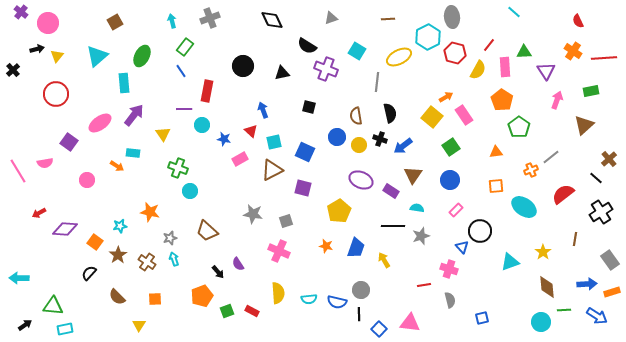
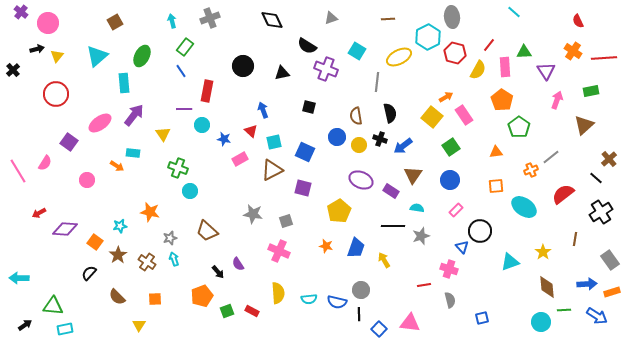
pink semicircle at (45, 163): rotated 49 degrees counterclockwise
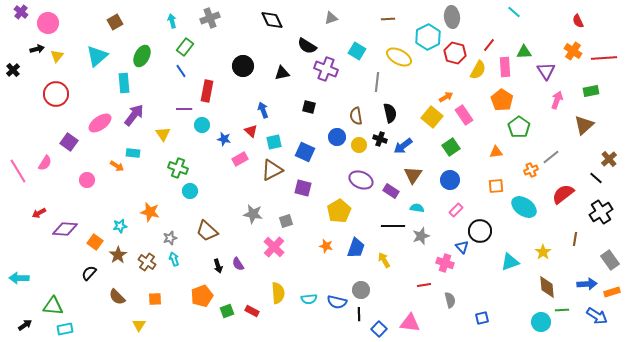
yellow ellipse at (399, 57): rotated 55 degrees clockwise
pink cross at (279, 251): moved 5 px left, 4 px up; rotated 20 degrees clockwise
pink cross at (449, 269): moved 4 px left, 6 px up
black arrow at (218, 272): moved 6 px up; rotated 24 degrees clockwise
green line at (564, 310): moved 2 px left
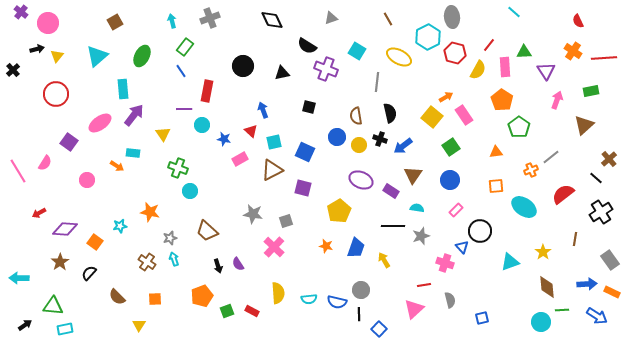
brown line at (388, 19): rotated 64 degrees clockwise
cyan rectangle at (124, 83): moved 1 px left, 6 px down
brown star at (118, 255): moved 58 px left, 7 px down
orange rectangle at (612, 292): rotated 42 degrees clockwise
pink triangle at (410, 323): moved 4 px right, 14 px up; rotated 50 degrees counterclockwise
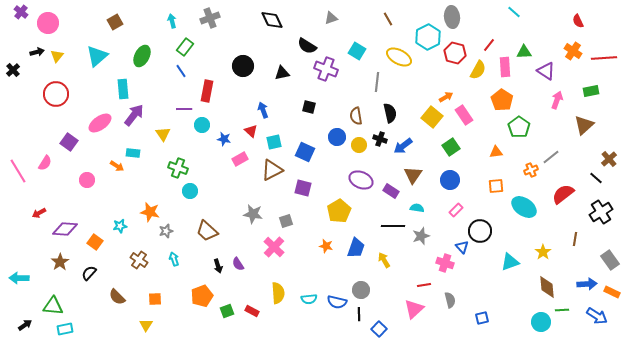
black arrow at (37, 49): moved 3 px down
purple triangle at (546, 71): rotated 24 degrees counterclockwise
gray star at (170, 238): moved 4 px left, 7 px up
brown cross at (147, 262): moved 8 px left, 2 px up
yellow triangle at (139, 325): moved 7 px right
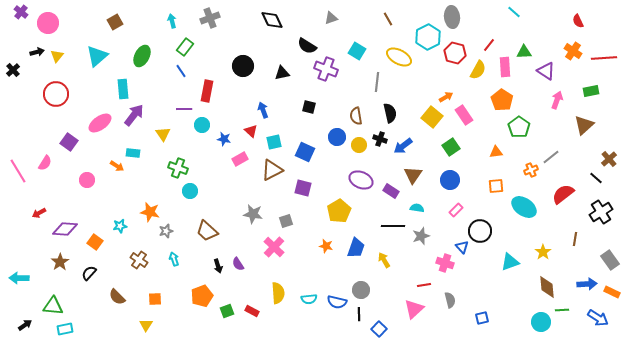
blue arrow at (597, 316): moved 1 px right, 2 px down
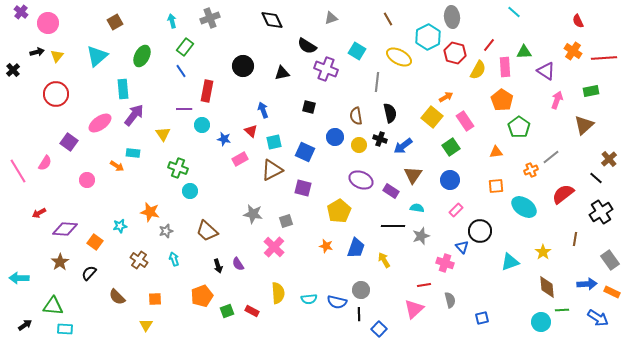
pink rectangle at (464, 115): moved 1 px right, 6 px down
blue circle at (337, 137): moved 2 px left
cyan rectangle at (65, 329): rotated 14 degrees clockwise
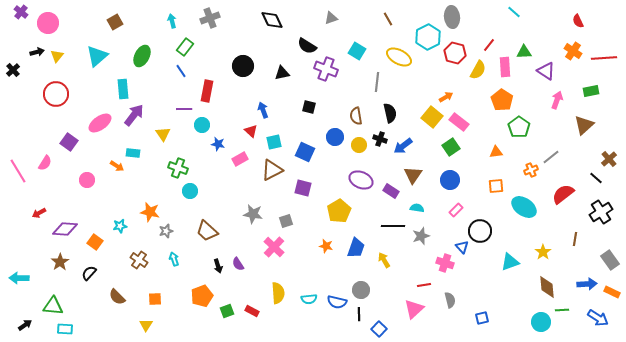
pink rectangle at (465, 121): moved 6 px left, 1 px down; rotated 18 degrees counterclockwise
blue star at (224, 139): moved 6 px left, 5 px down
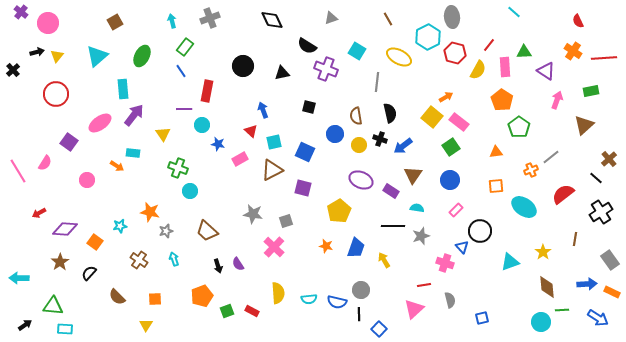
blue circle at (335, 137): moved 3 px up
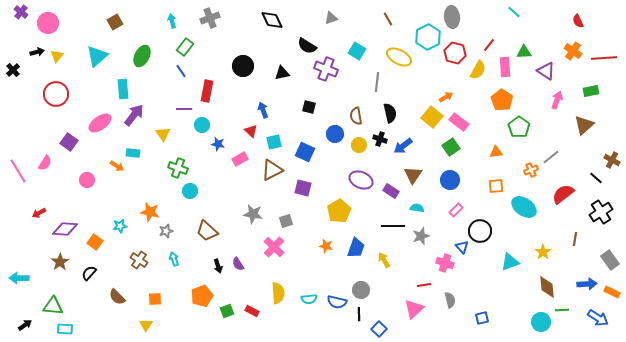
brown cross at (609, 159): moved 3 px right, 1 px down; rotated 21 degrees counterclockwise
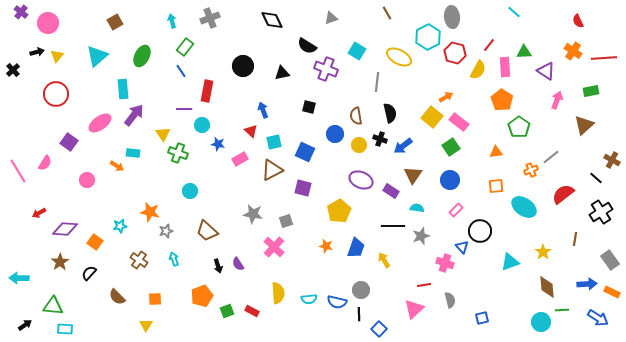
brown line at (388, 19): moved 1 px left, 6 px up
green cross at (178, 168): moved 15 px up
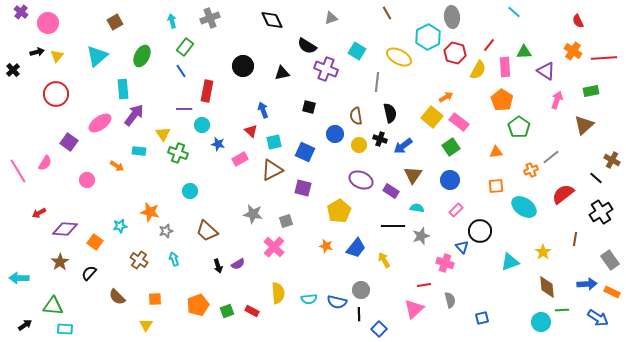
cyan rectangle at (133, 153): moved 6 px right, 2 px up
blue trapezoid at (356, 248): rotated 20 degrees clockwise
purple semicircle at (238, 264): rotated 88 degrees counterclockwise
orange pentagon at (202, 296): moved 4 px left, 9 px down
